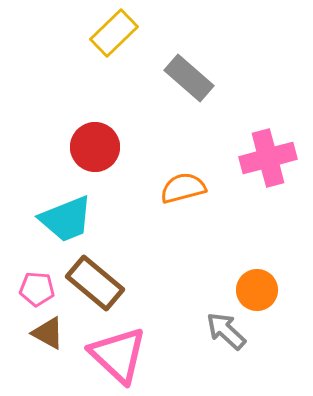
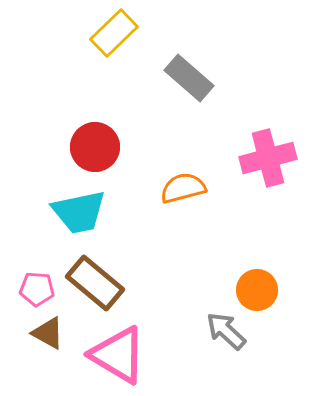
cyan trapezoid: moved 13 px right, 7 px up; rotated 10 degrees clockwise
pink triangle: rotated 12 degrees counterclockwise
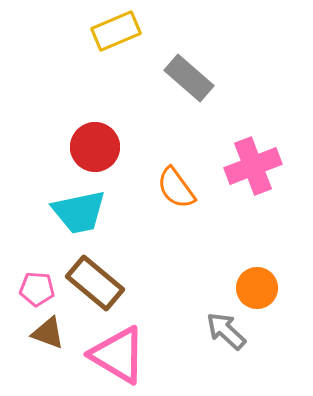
yellow rectangle: moved 2 px right, 2 px up; rotated 21 degrees clockwise
pink cross: moved 15 px left, 8 px down; rotated 6 degrees counterclockwise
orange semicircle: moved 7 px left; rotated 111 degrees counterclockwise
orange circle: moved 2 px up
brown triangle: rotated 9 degrees counterclockwise
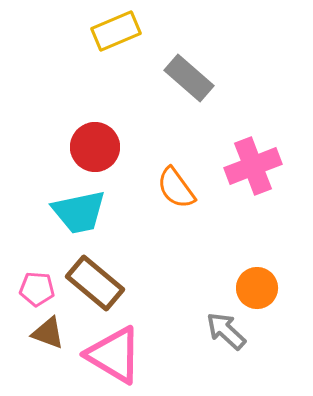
pink triangle: moved 4 px left
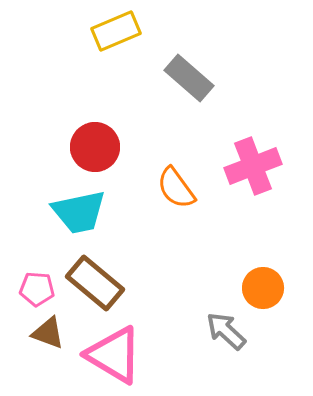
orange circle: moved 6 px right
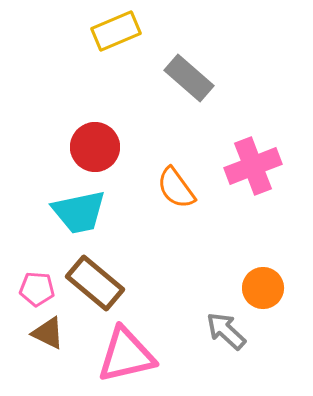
brown triangle: rotated 6 degrees clockwise
pink triangle: moved 12 px right; rotated 44 degrees counterclockwise
